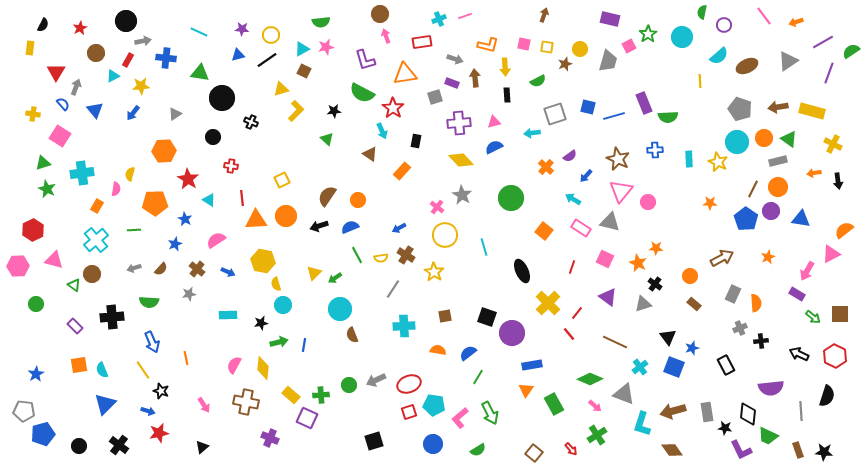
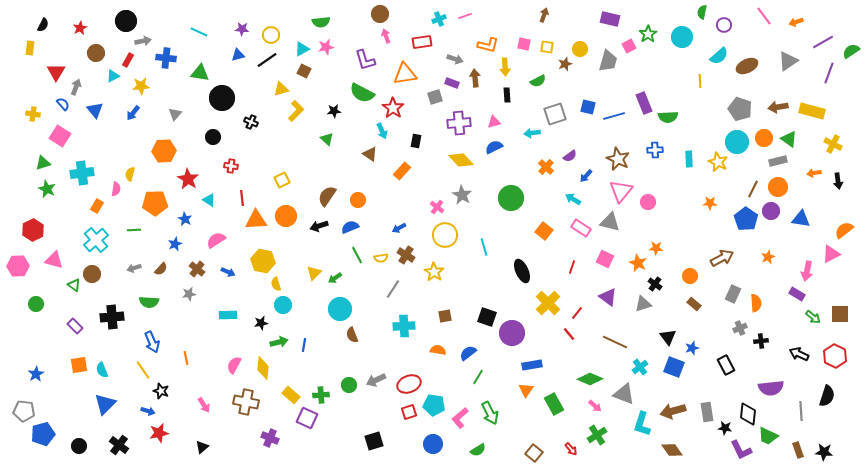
gray triangle at (175, 114): rotated 16 degrees counterclockwise
pink arrow at (807, 271): rotated 18 degrees counterclockwise
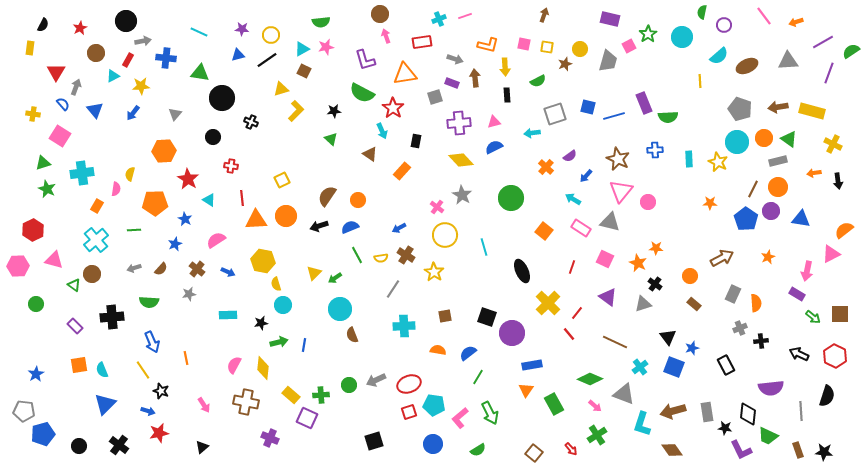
gray triangle at (788, 61): rotated 30 degrees clockwise
green triangle at (327, 139): moved 4 px right
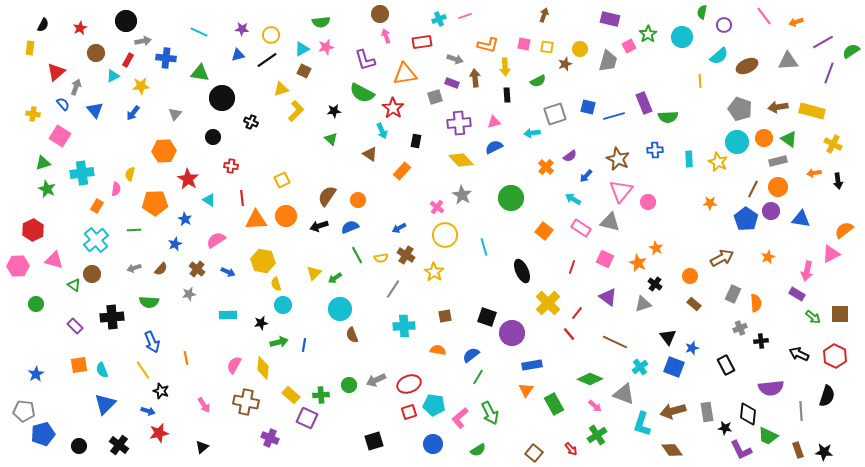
red triangle at (56, 72): rotated 18 degrees clockwise
orange star at (656, 248): rotated 24 degrees clockwise
blue semicircle at (468, 353): moved 3 px right, 2 px down
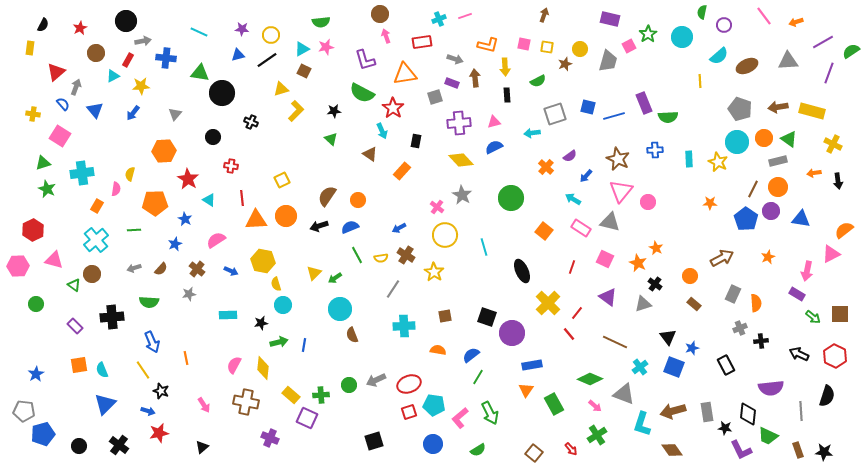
black circle at (222, 98): moved 5 px up
blue arrow at (228, 272): moved 3 px right, 1 px up
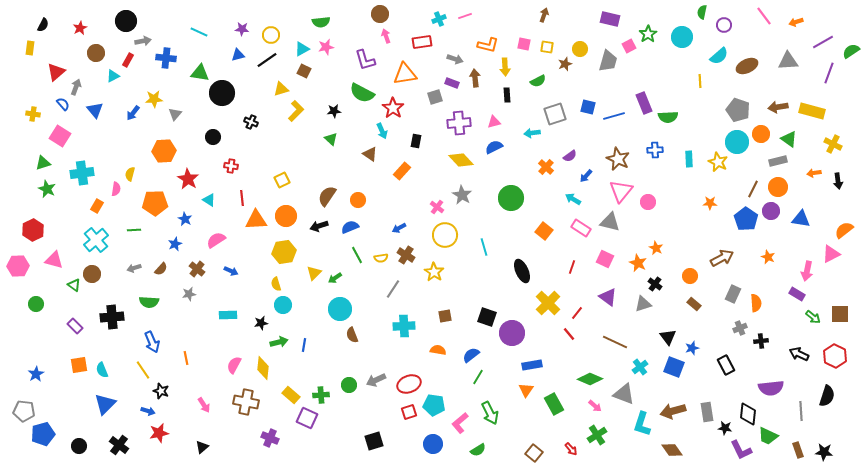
yellow star at (141, 86): moved 13 px right, 13 px down
gray pentagon at (740, 109): moved 2 px left, 1 px down
orange circle at (764, 138): moved 3 px left, 4 px up
orange star at (768, 257): rotated 24 degrees counterclockwise
yellow hexagon at (263, 261): moved 21 px right, 9 px up; rotated 20 degrees counterclockwise
pink L-shape at (460, 418): moved 5 px down
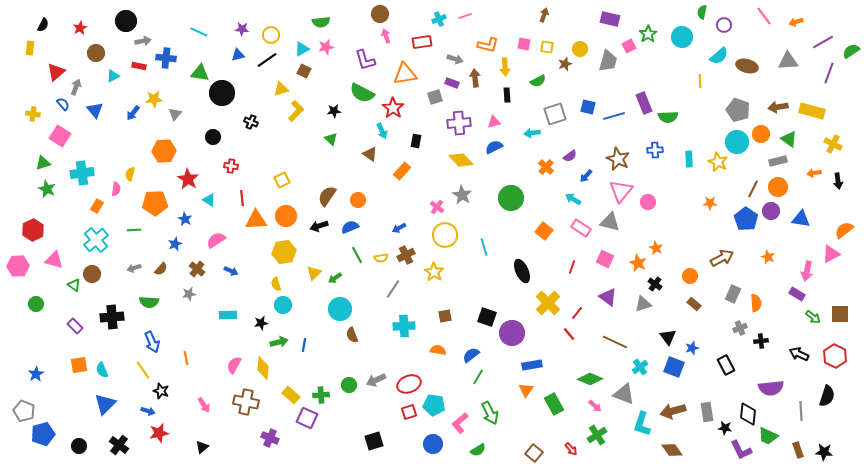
red rectangle at (128, 60): moved 11 px right, 6 px down; rotated 72 degrees clockwise
brown ellipse at (747, 66): rotated 40 degrees clockwise
brown cross at (406, 255): rotated 30 degrees clockwise
gray pentagon at (24, 411): rotated 15 degrees clockwise
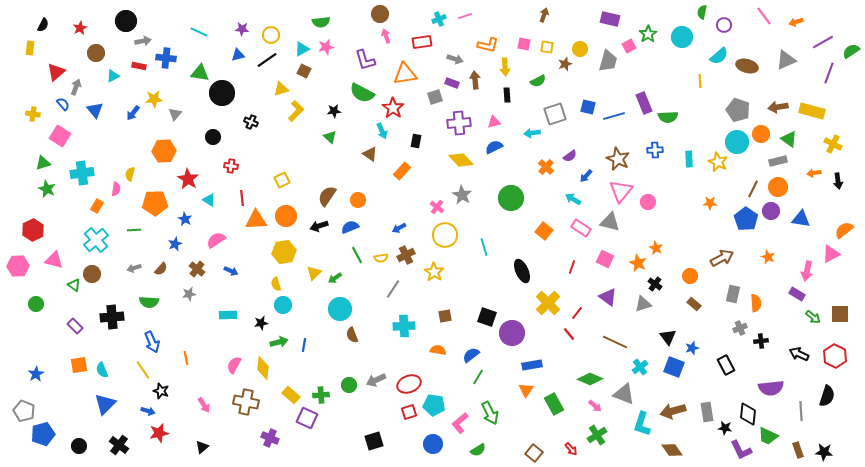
gray triangle at (788, 61): moved 2 px left, 1 px up; rotated 20 degrees counterclockwise
brown arrow at (475, 78): moved 2 px down
green triangle at (331, 139): moved 1 px left, 2 px up
gray rectangle at (733, 294): rotated 12 degrees counterclockwise
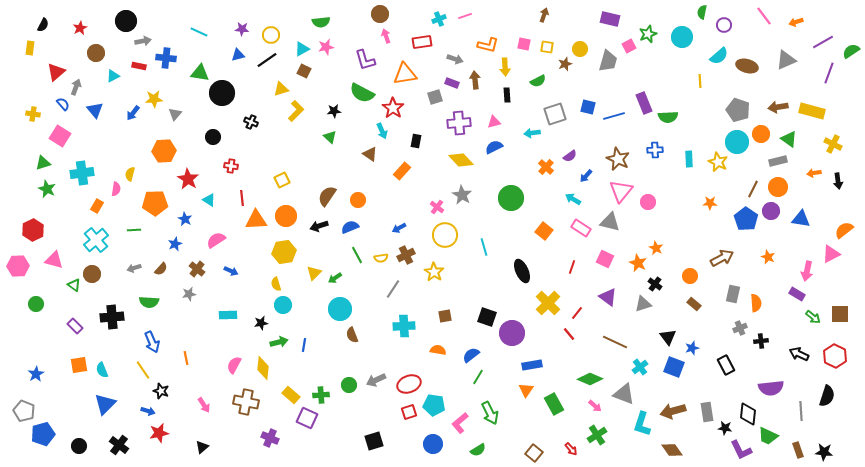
green star at (648, 34): rotated 12 degrees clockwise
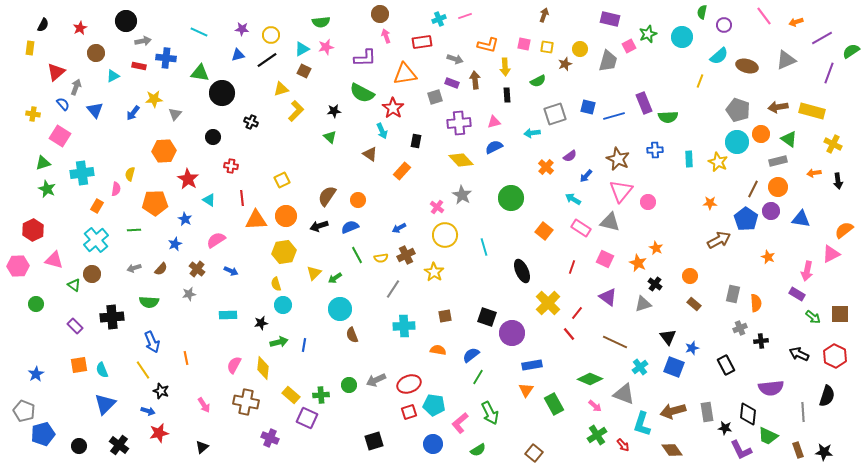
purple line at (823, 42): moved 1 px left, 4 px up
purple L-shape at (365, 60): moved 2 px up; rotated 75 degrees counterclockwise
yellow line at (700, 81): rotated 24 degrees clockwise
brown arrow at (722, 258): moved 3 px left, 18 px up
gray line at (801, 411): moved 2 px right, 1 px down
red arrow at (571, 449): moved 52 px right, 4 px up
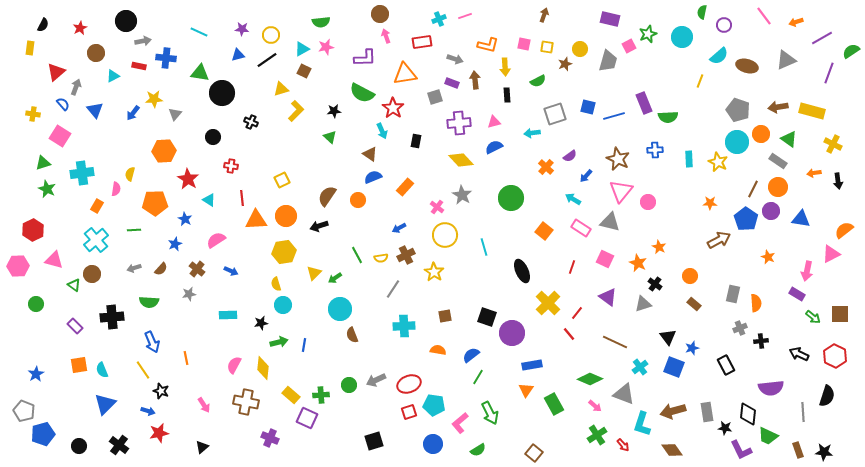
gray rectangle at (778, 161): rotated 48 degrees clockwise
orange rectangle at (402, 171): moved 3 px right, 16 px down
blue semicircle at (350, 227): moved 23 px right, 50 px up
orange star at (656, 248): moved 3 px right, 1 px up
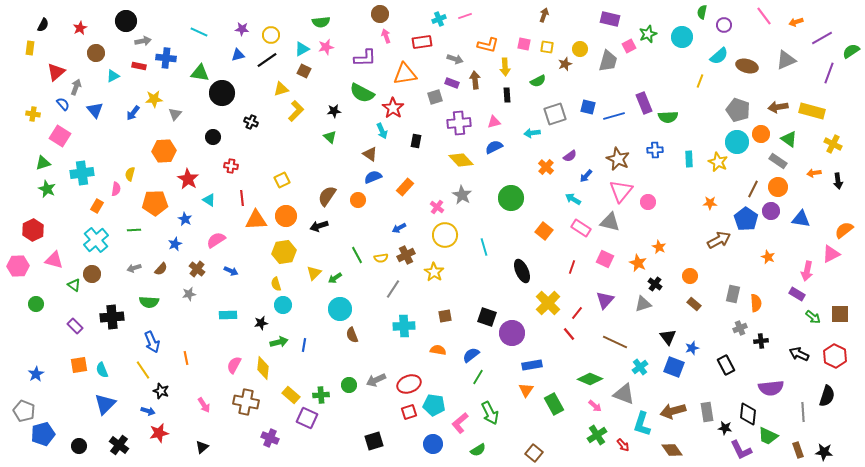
purple triangle at (608, 297): moved 3 px left, 3 px down; rotated 36 degrees clockwise
